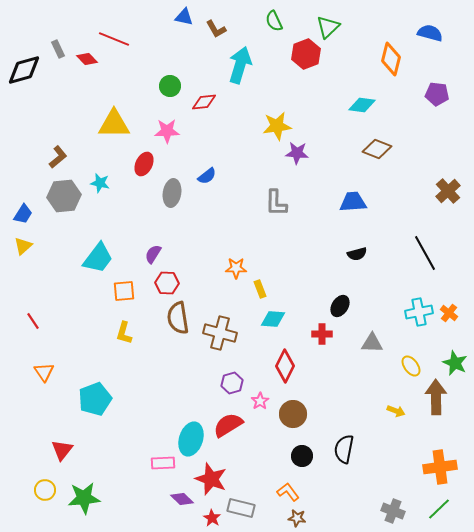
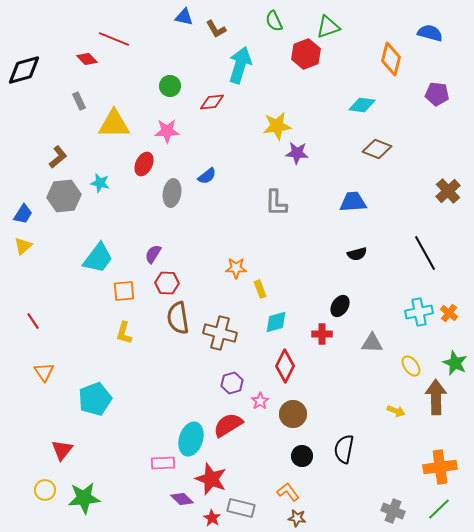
green triangle at (328, 27): rotated 25 degrees clockwise
gray rectangle at (58, 49): moved 21 px right, 52 px down
red diamond at (204, 102): moved 8 px right
cyan diamond at (273, 319): moved 3 px right, 3 px down; rotated 20 degrees counterclockwise
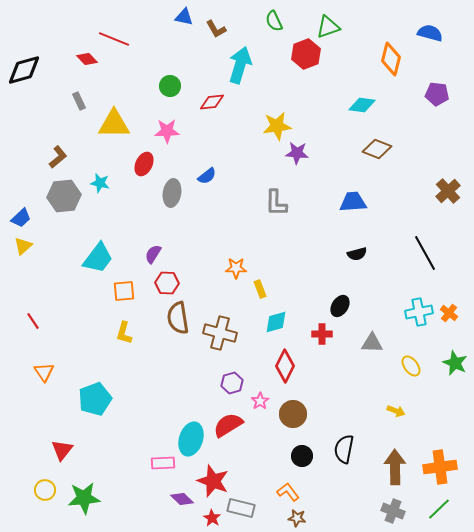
blue trapezoid at (23, 214): moved 2 px left, 4 px down; rotated 15 degrees clockwise
brown arrow at (436, 397): moved 41 px left, 70 px down
red star at (211, 479): moved 2 px right, 2 px down
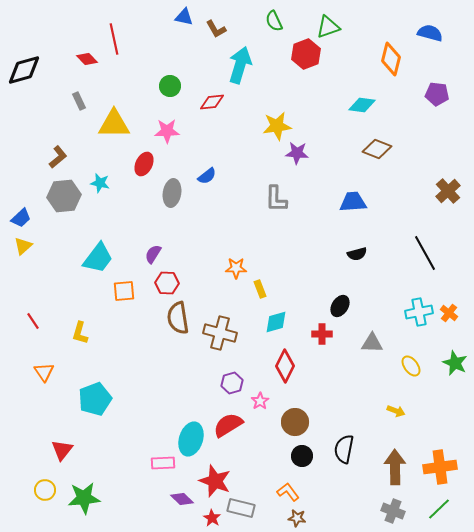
red line at (114, 39): rotated 56 degrees clockwise
gray L-shape at (276, 203): moved 4 px up
yellow L-shape at (124, 333): moved 44 px left
brown circle at (293, 414): moved 2 px right, 8 px down
red star at (213, 481): moved 2 px right
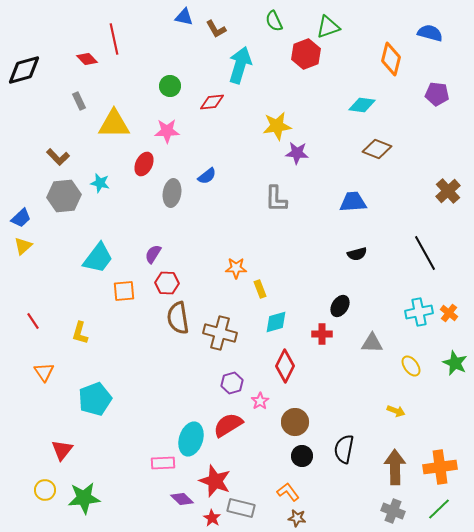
brown L-shape at (58, 157): rotated 85 degrees clockwise
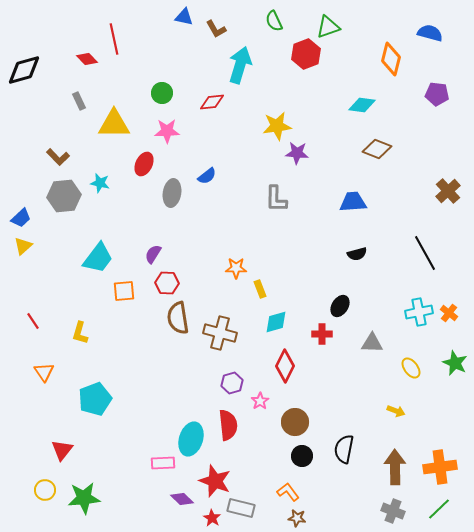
green circle at (170, 86): moved 8 px left, 7 px down
yellow ellipse at (411, 366): moved 2 px down
red semicircle at (228, 425): rotated 116 degrees clockwise
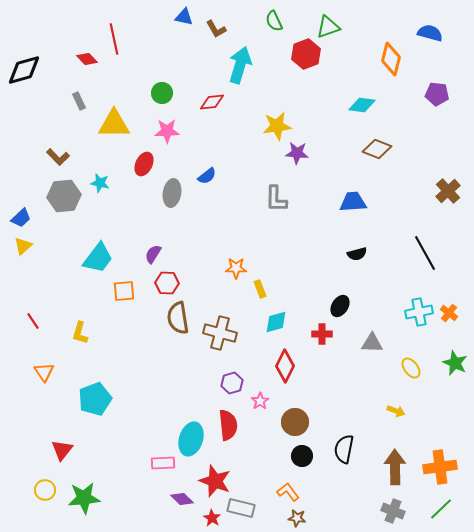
green line at (439, 509): moved 2 px right
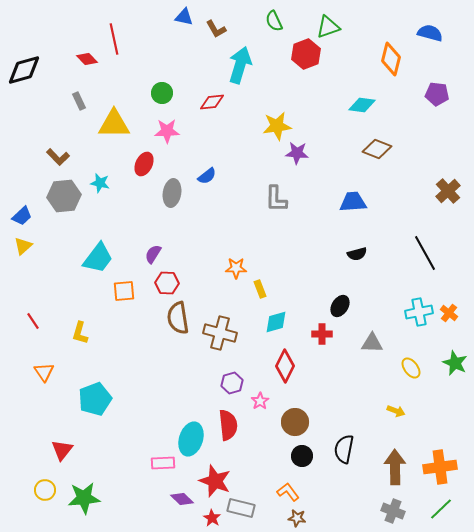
blue trapezoid at (21, 218): moved 1 px right, 2 px up
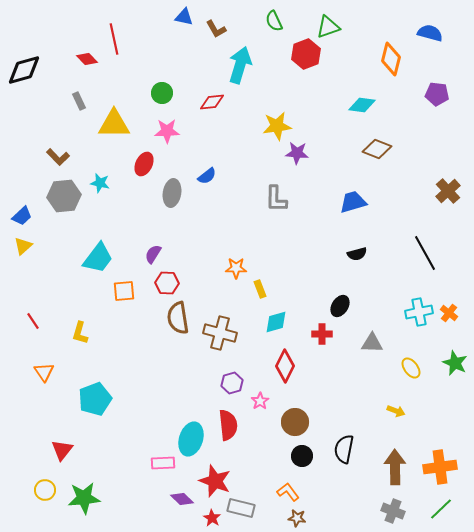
blue trapezoid at (353, 202): rotated 12 degrees counterclockwise
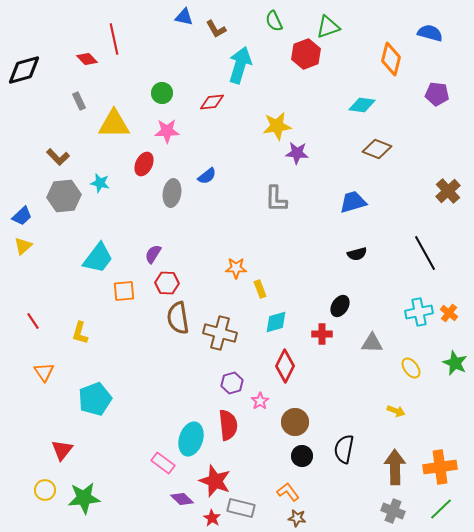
pink rectangle at (163, 463): rotated 40 degrees clockwise
